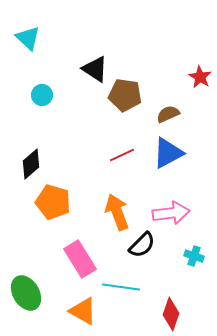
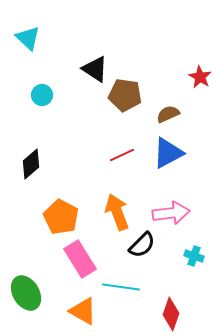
orange pentagon: moved 8 px right, 15 px down; rotated 12 degrees clockwise
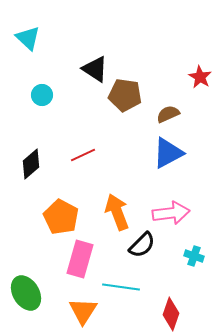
red line: moved 39 px left
pink rectangle: rotated 48 degrees clockwise
orange triangle: rotated 32 degrees clockwise
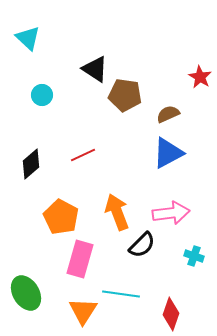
cyan line: moved 7 px down
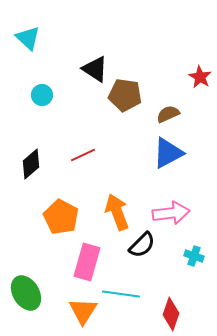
pink rectangle: moved 7 px right, 3 px down
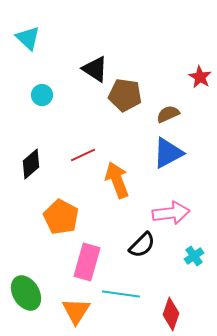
orange arrow: moved 32 px up
cyan cross: rotated 36 degrees clockwise
orange triangle: moved 7 px left
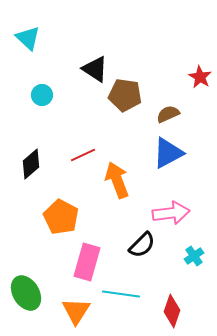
red diamond: moved 1 px right, 3 px up
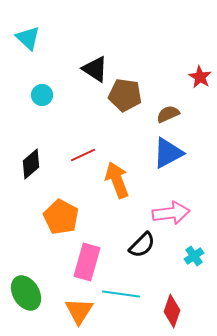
orange triangle: moved 3 px right
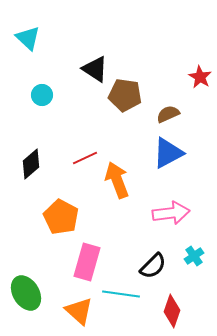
red line: moved 2 px right, 3 px down
black semicircle: moved 11 px right, 21 px down
orange triangle: rotated 20 degrees counterclockwise
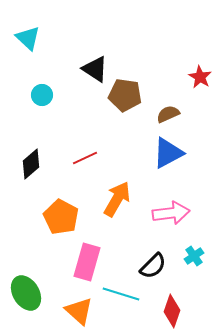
orange arrow: moved 19 px down; rotated 51 degrees clockwise
cyan line: rotated 9 degrees clockwise
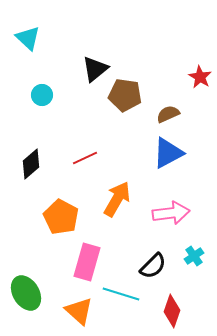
black triangle: rotated 48 degrees clockwise
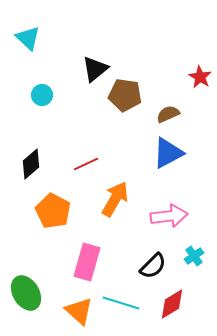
red line: moved 1 px right, 6 px down
orange arrow: moved 2 px left
pink arrow: moved 2 px left, 3 px down
orange pentagon: moved 8 px left, 6 px up
cyan line: moved 9 px down
red diamond: moved 7 px up; rotated 40 degrees clockwise
